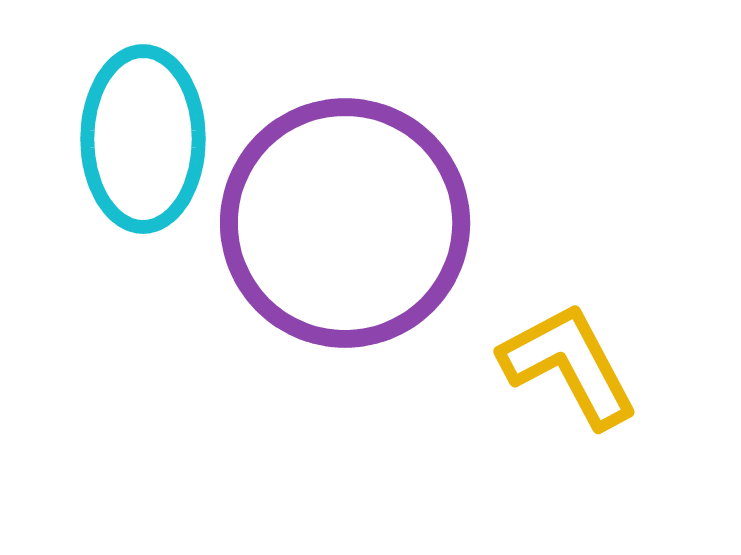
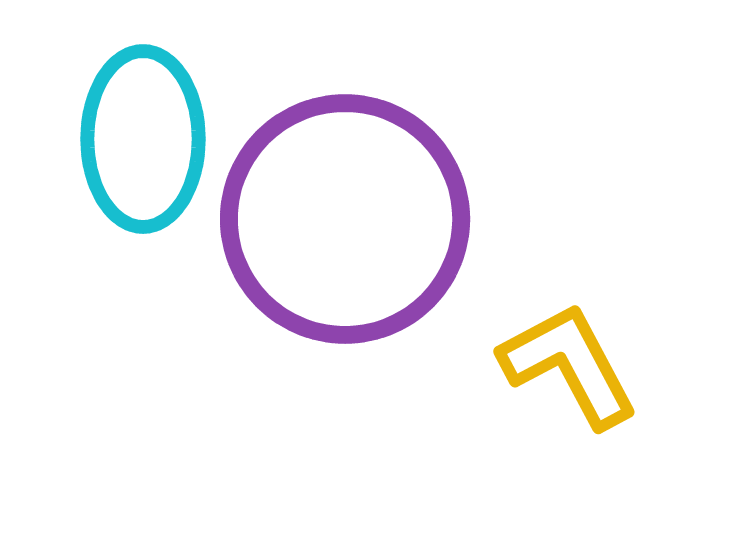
purple circle: moved 4 px up
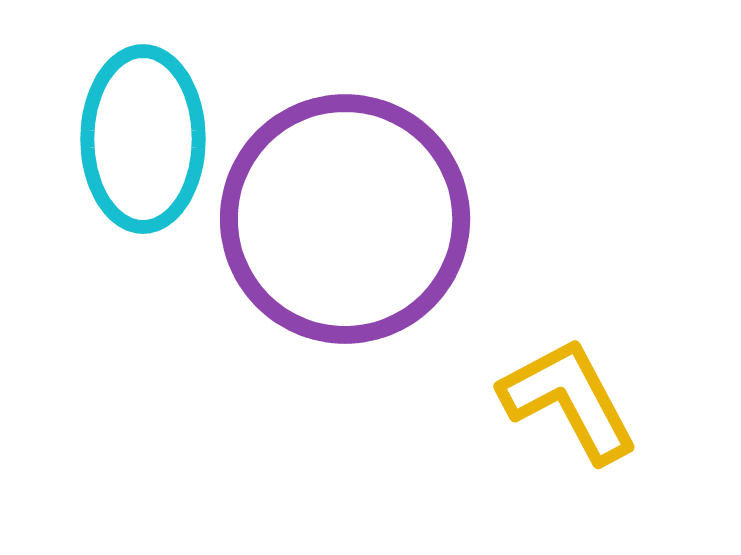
yellow L-shape: moved 35 px down
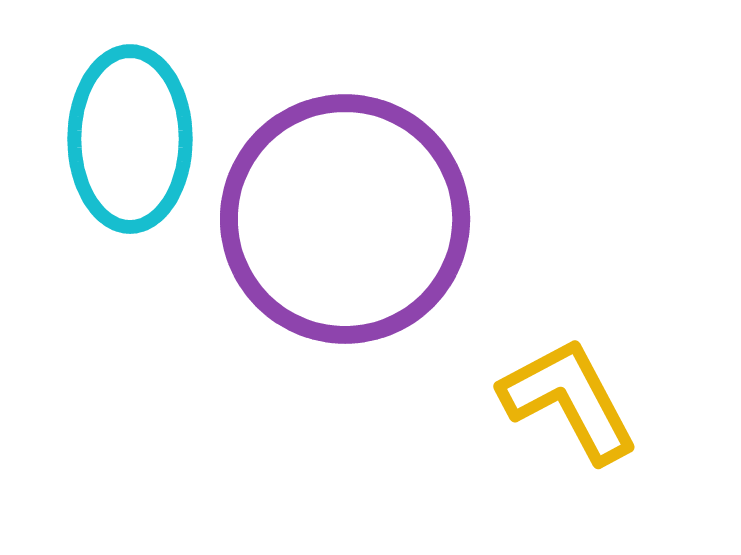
cyan ellipse: moved 13 px left
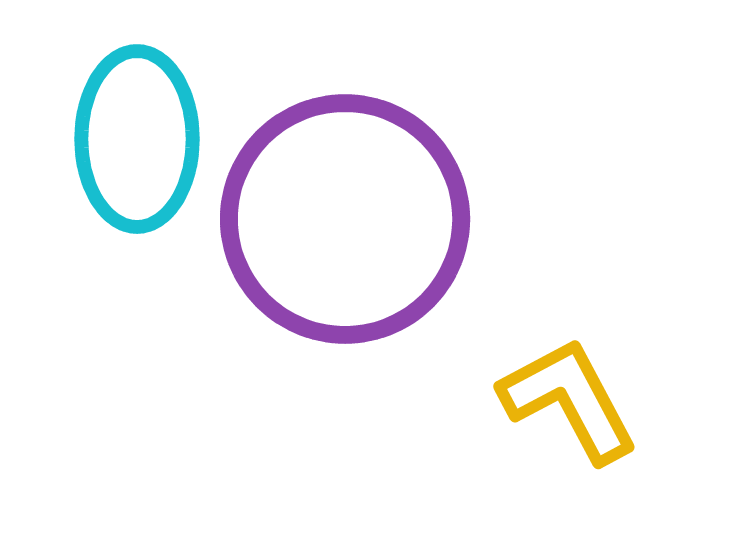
cyan ellipse: moved 7 px right
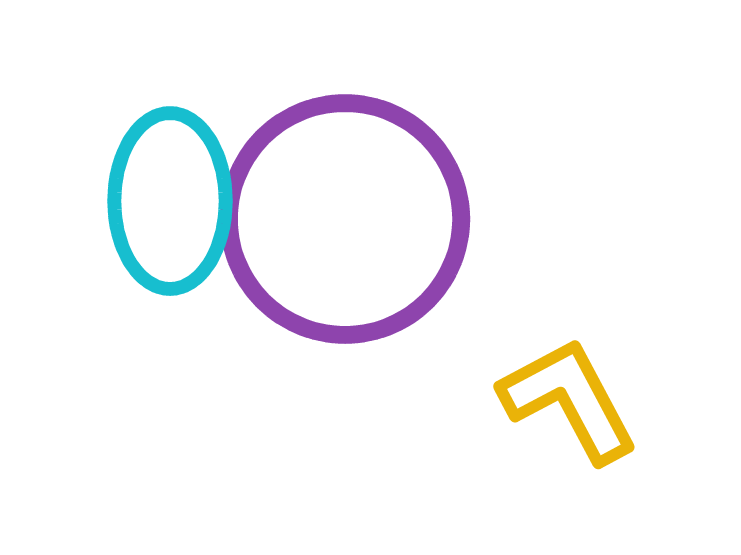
cyan ellipse: moved 33 px right, 62 px down
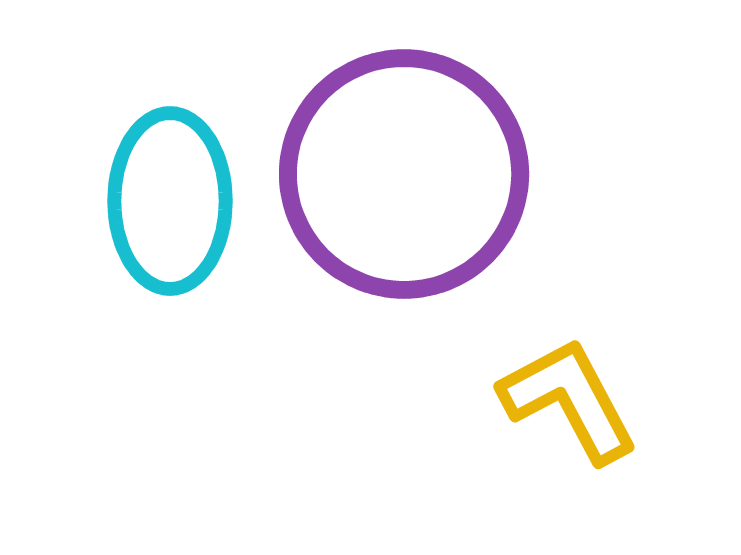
purple circle: moved 59 px right, 45 px up
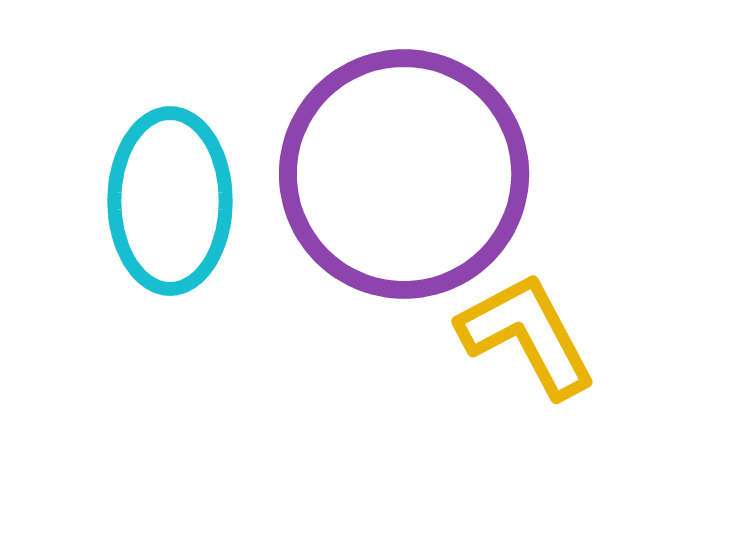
yellow L-shape: moved 42 px left, 65 px up
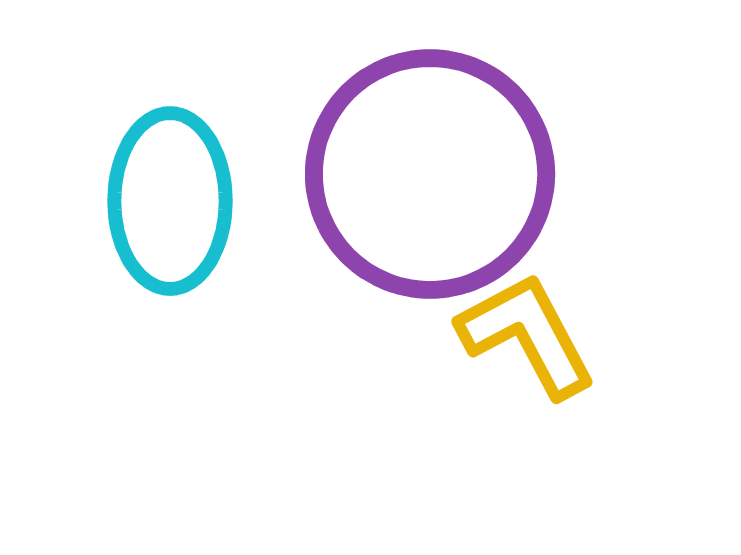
purple circle: moved 26 px right
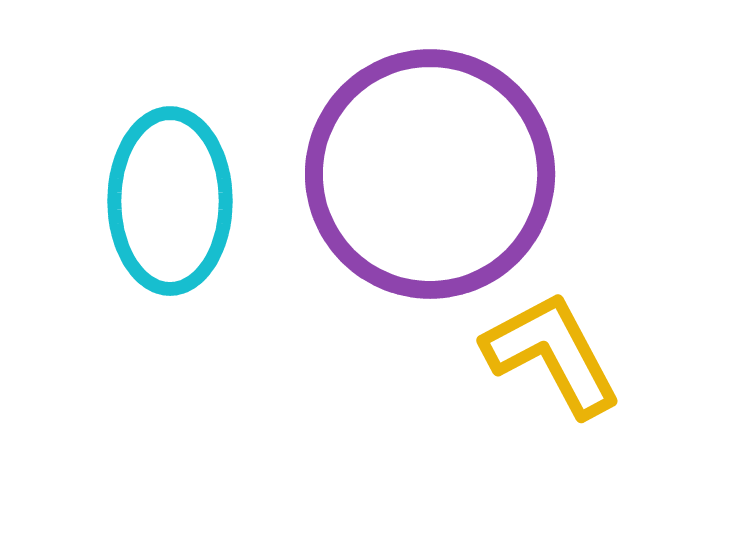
yellow L-shape: moved 25 px right, 19 px down
